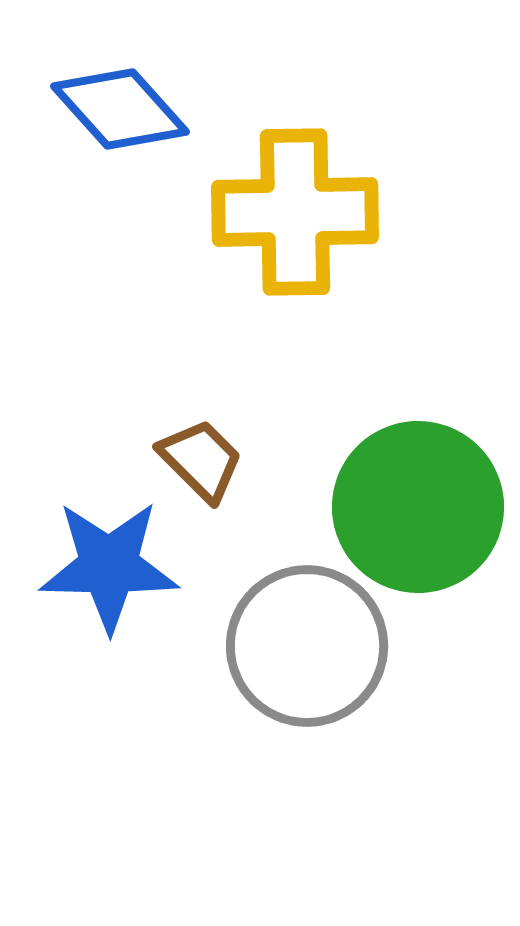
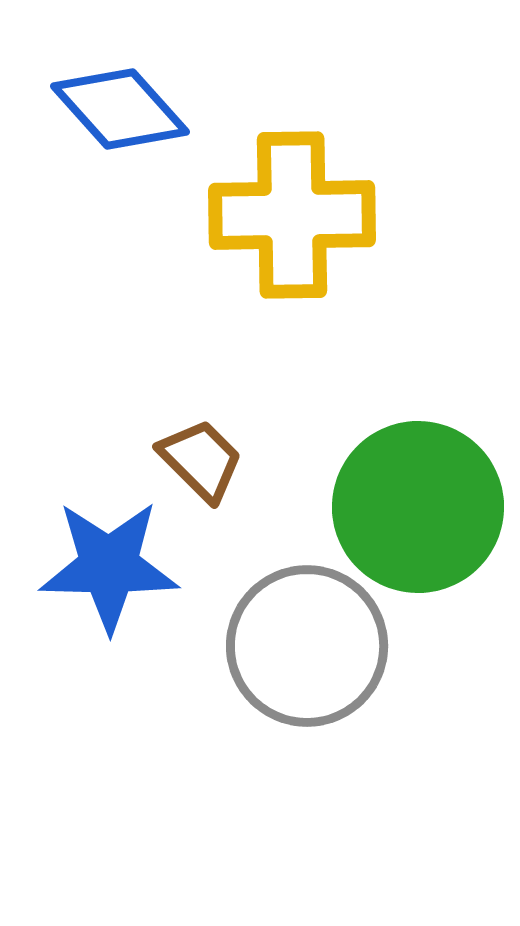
yellow cross: moved 3 px left, 3 px down
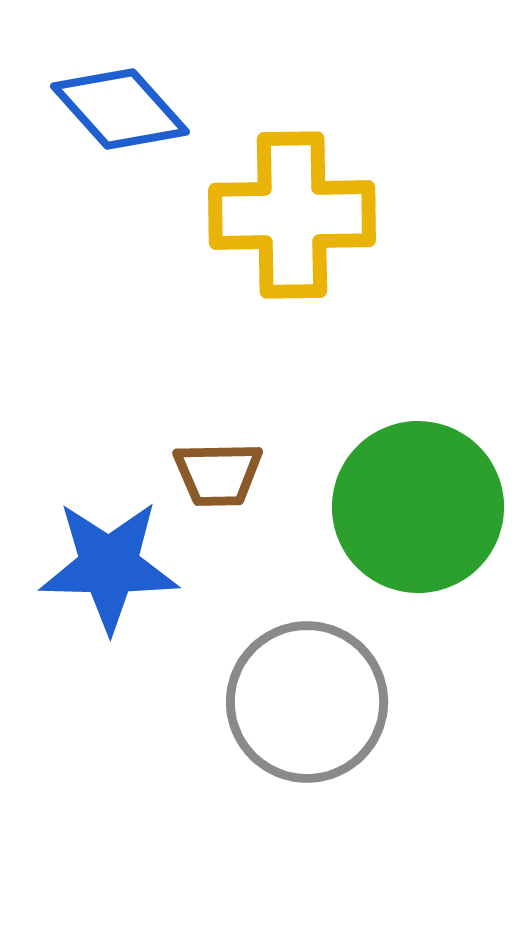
brown trapezoid: moved 17 px right, 14 px down; rotated 134 degrees clockwise
gray circle: moved 56 px down
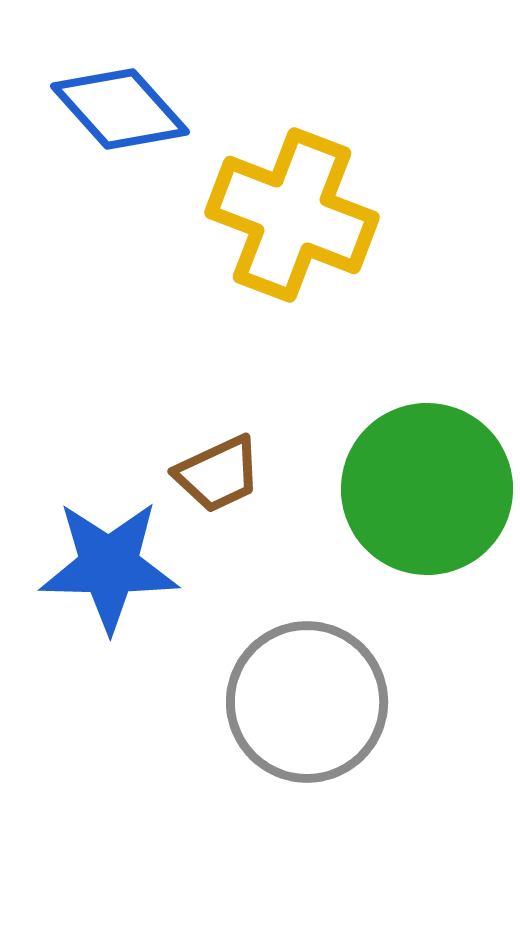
yellow cross: rotated 22 degrees clockwise
brown trapezoid: rotated 24 degrees counterclockwise
green circle: moved 9 px right, 18 px up
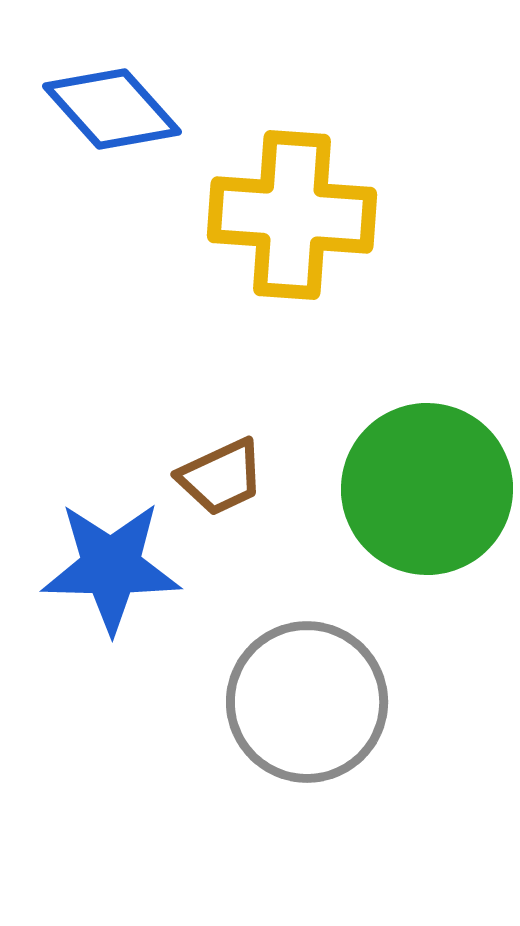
blue diamond: moved 8 px left
yellow cross: rotated 17 degrees counterclockwise
brown trapezoid: moved 3 px right, 3 px down
blue star: moved 2 px right, 1 px down
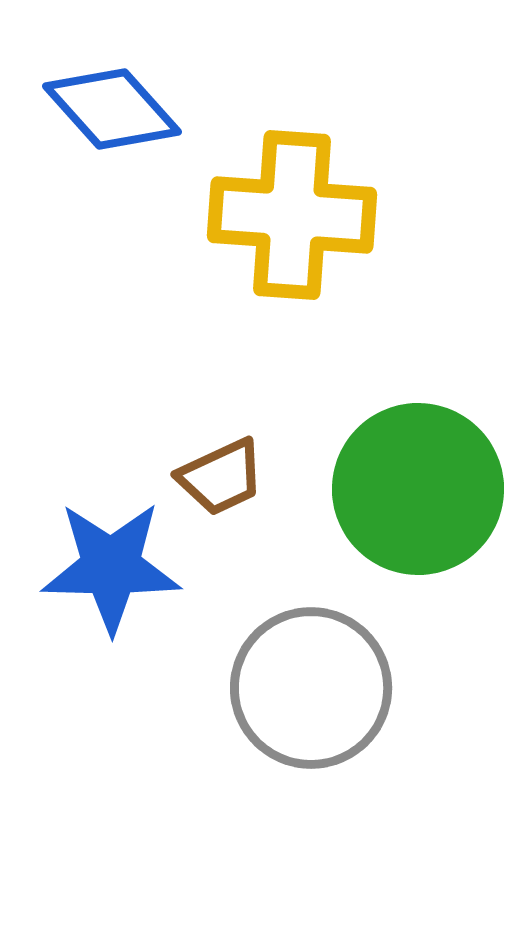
green circle: moved 9 px left
gray circle: moved 4 px right, 14 px up
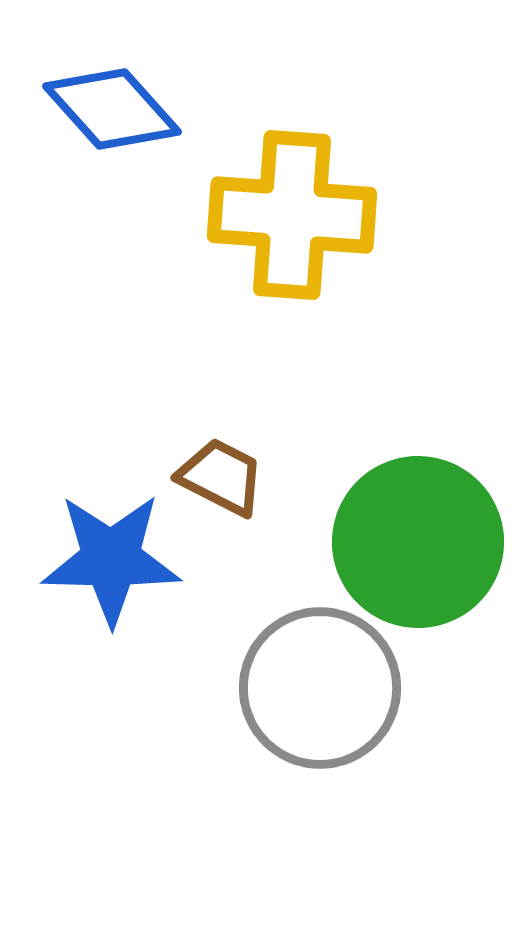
brown trapezoid: rotated 128 degrees counterclockwise
green circle: moved 53 px down
blue star: moved 8 px up
gray circle: moved 9 px right
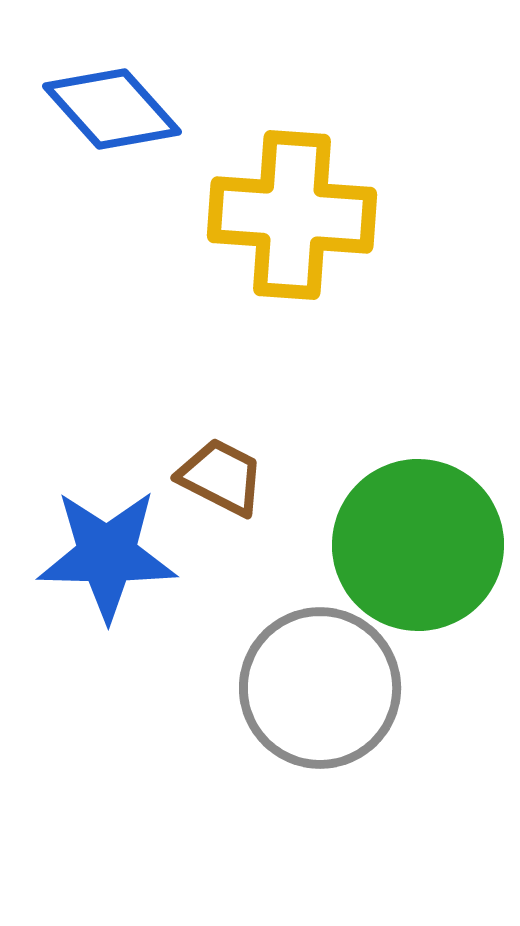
green circle: moved 3 px down
blue star: moved 4 px left, 4 px up
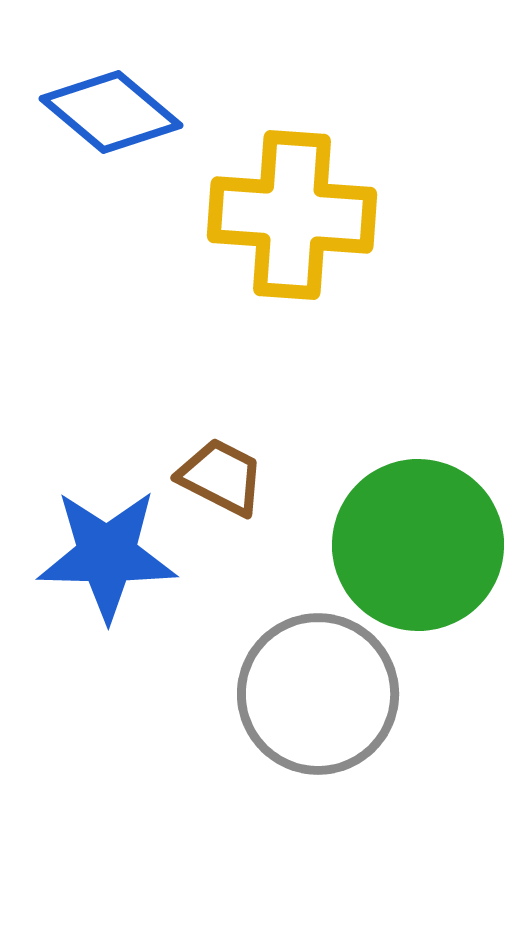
blue diamond: moved 1 px left, 3 px down; rotated 8 degrees counterclockwise
gray circle: moved 2 px left, 6 px down
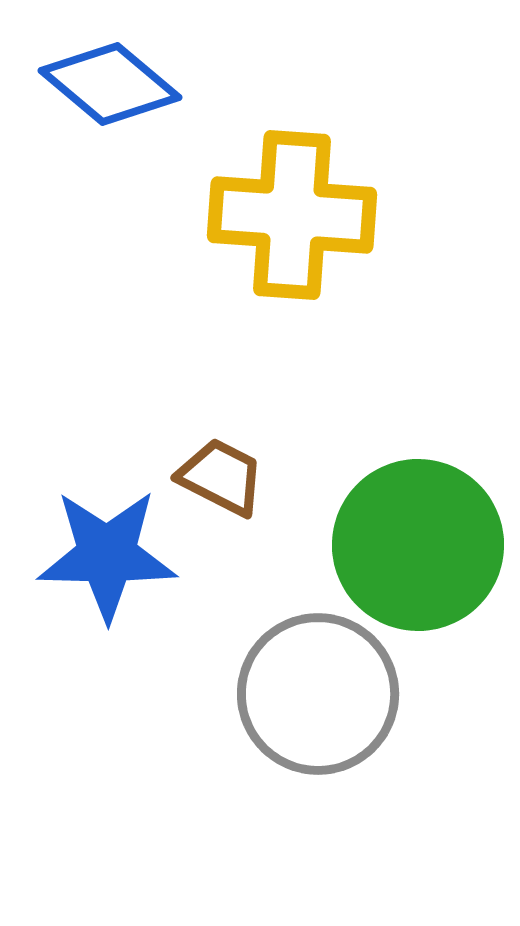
blue diamond: moved 1 px left, 28 px up
